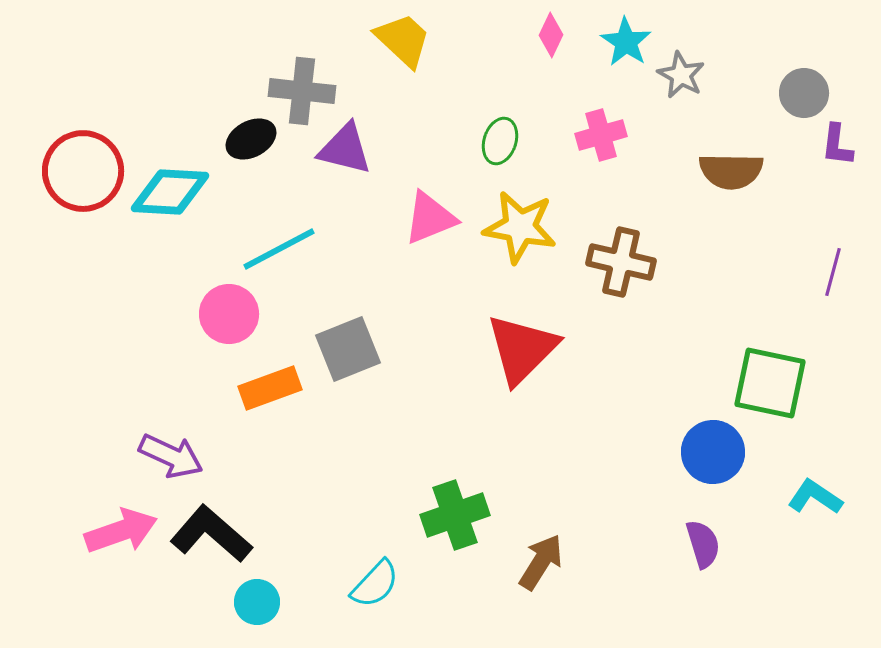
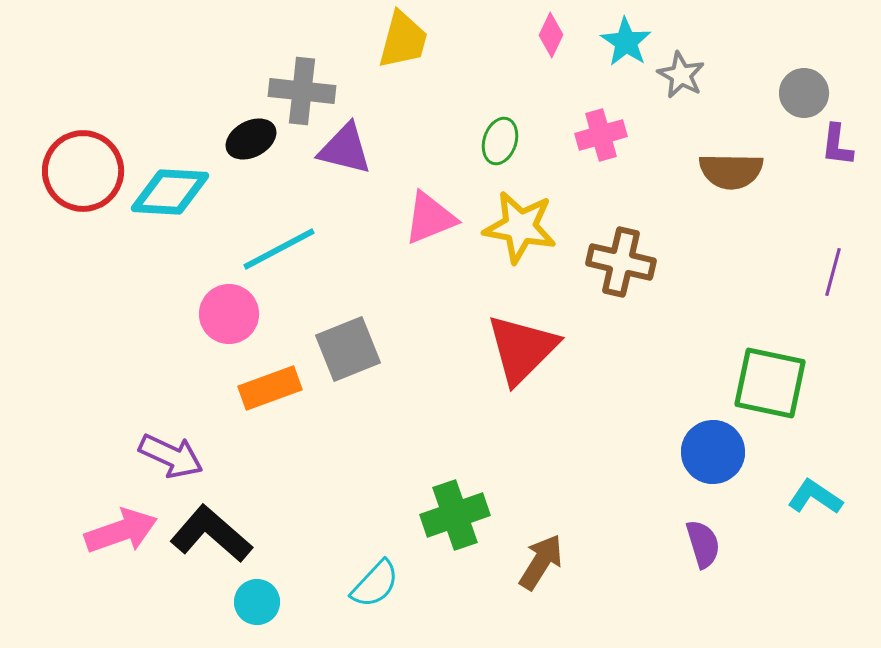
yellow trapezoid: rotated 62 degrees clockwise
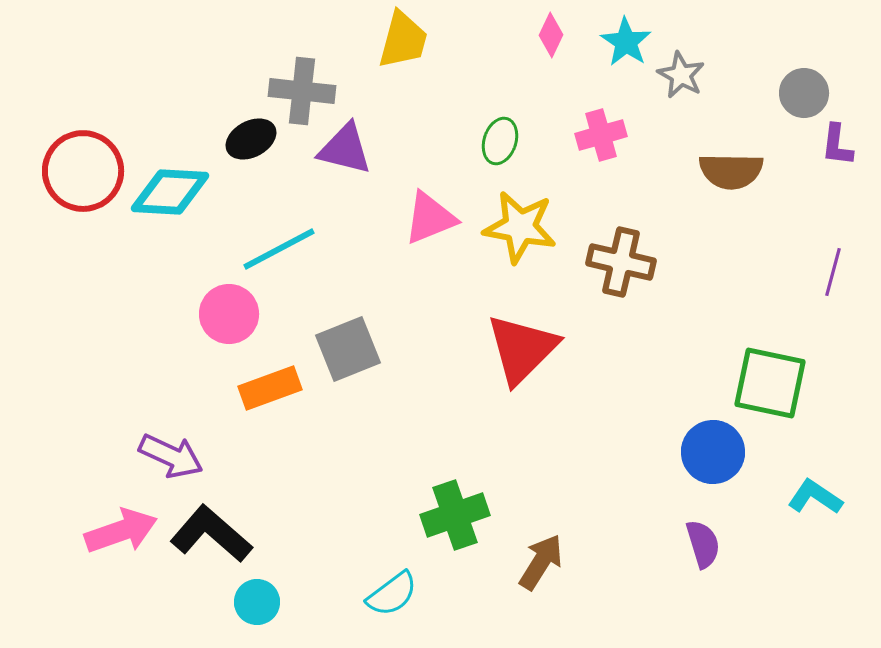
cyan semicircle: moved 17 px right, 10 px down; rotated 10 degrees clockwise
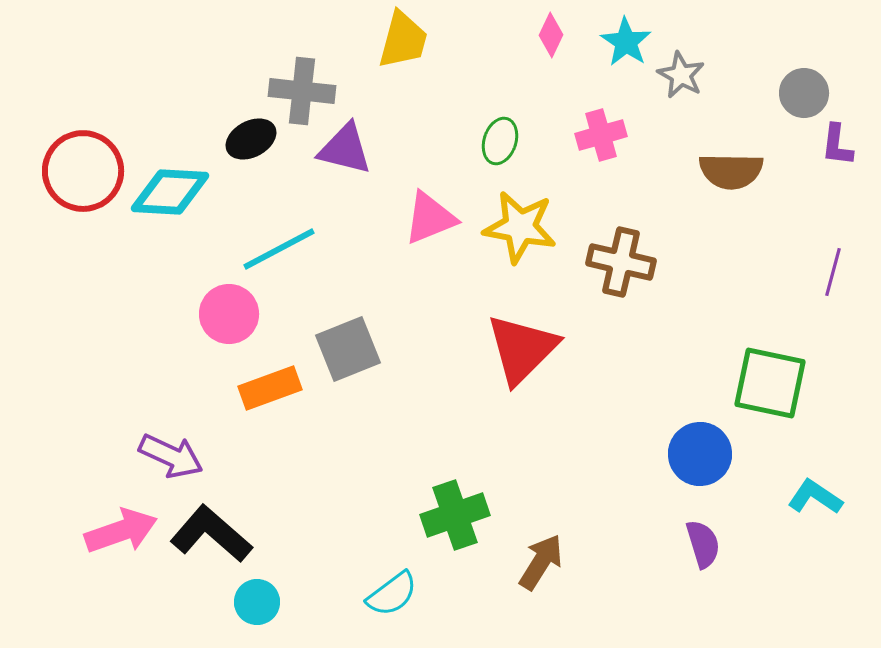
blue circle: moved 13 px left, 2 px down
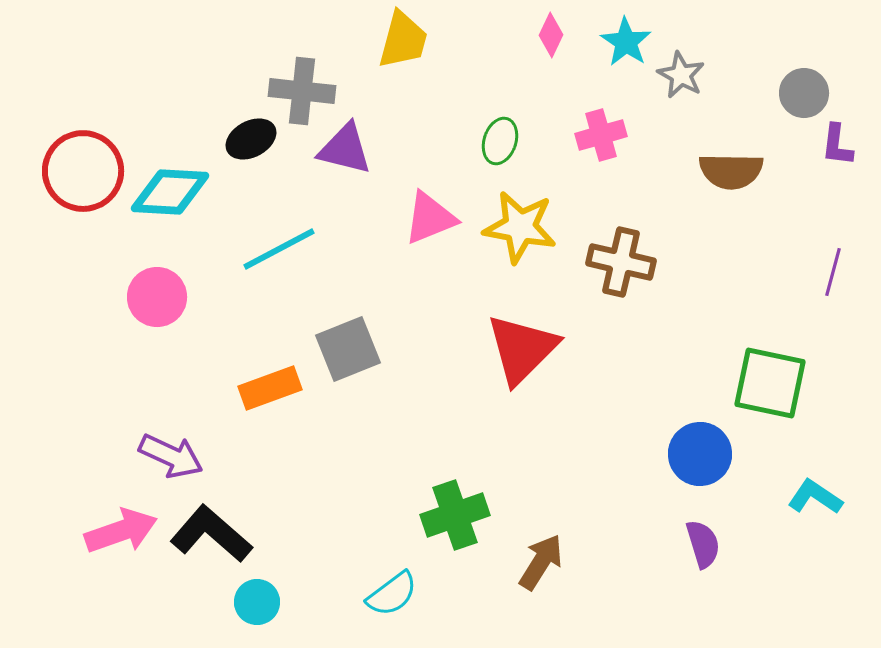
pink circle: moved 72 px left, 17 px up
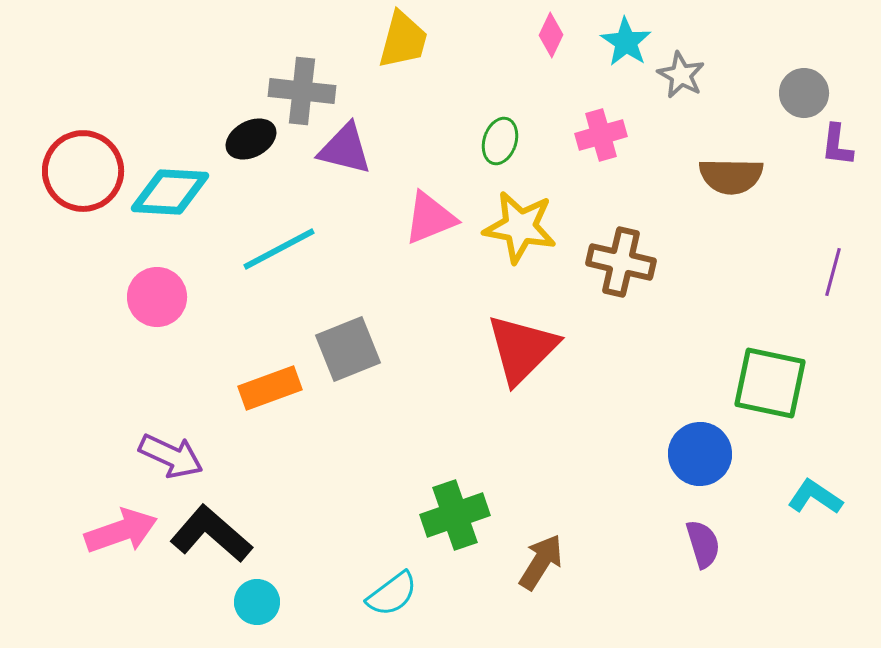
brown semicircle: moved 5 px down
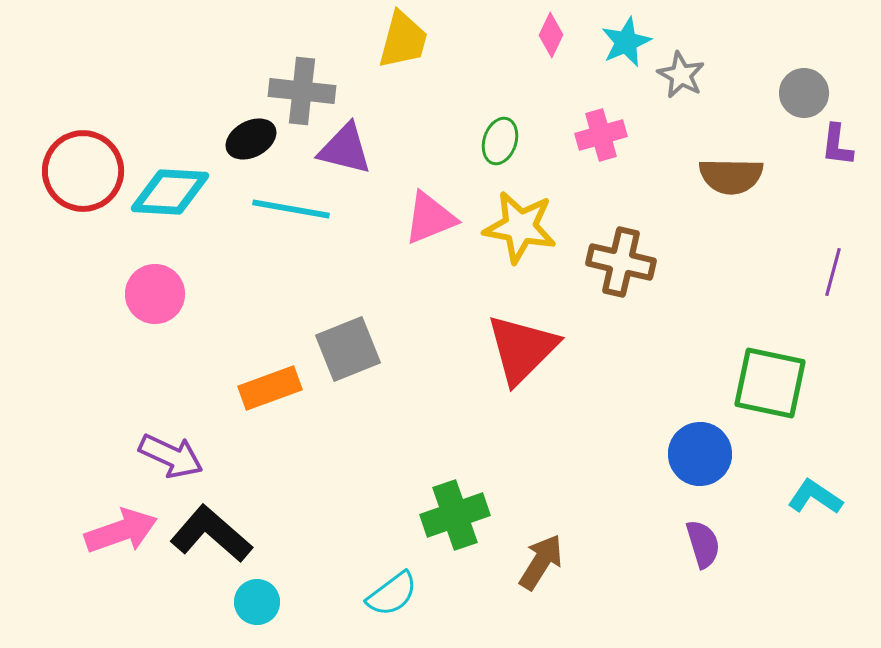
cyan star: rotated 15 degrees clockwise
cyan line: moved 12 px right, 40 px up; rotated 38 degrees clockwise
pink circle: moved 2 px left, 3 px up
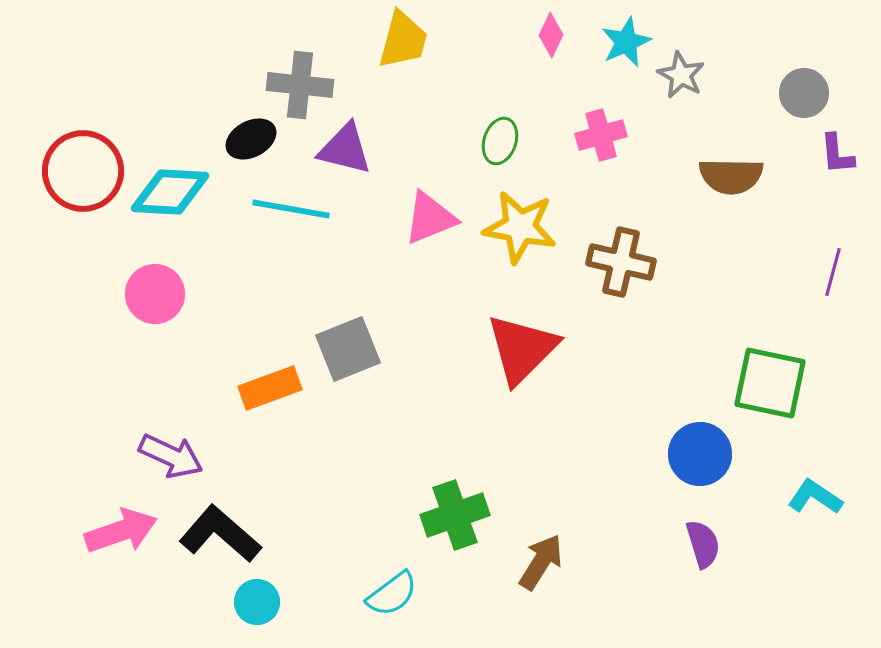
gray cross: moved 2 px left, 6 px up
purple L-shape: moved 9 px down; rotated 12 degrees counterclockwise
black L-shape: moved 9 px right
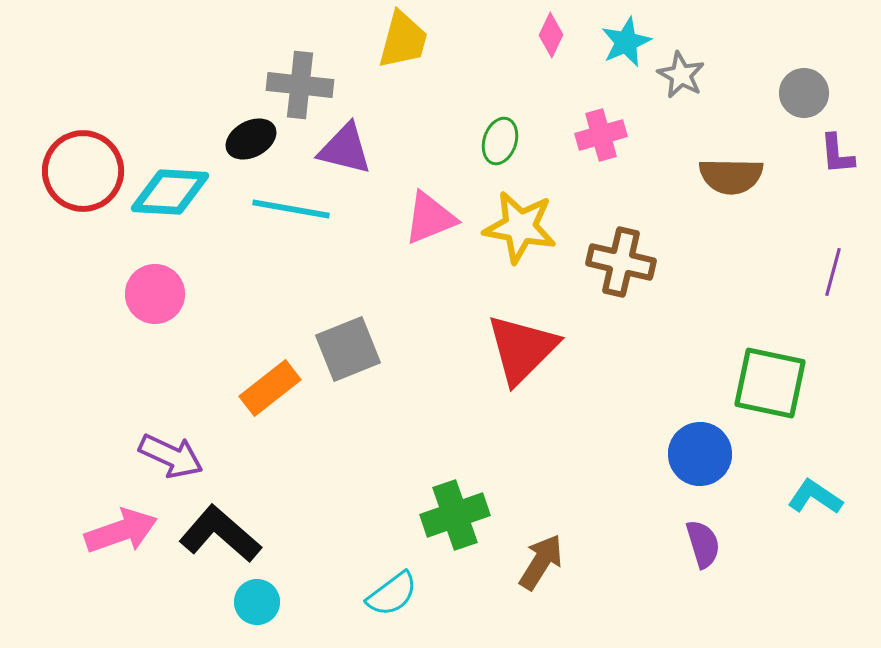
orange rectangle: rotated 18 degrees counterclockwise
